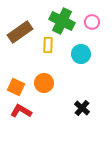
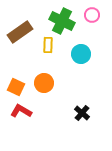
pink circle: moved 7 px up
black cross: moved 5 px down
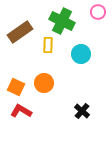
pink circle: moved 6 px right, 3 px up
black cross: moved 2 px up
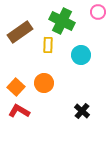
cyan circle: moved 1 px down
orange square: rotated 18 degrees clockwise
red L-shape: moved 2 px left
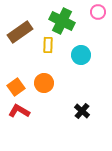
orange square: rotated 12 degrees clockwise
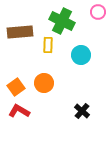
brown rectangle: rotated 30 degrees clockwise
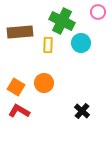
cyan circle: moved 12 px up
orange square: rotated 24 degrees counterclockwise
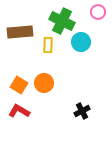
cyan circle: moved 1 px up
orange square: moved 3 px right, 2 px up
black cross: rotated 21 degrees clockwise
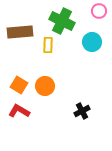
pink circle: moved 1 px right, 1 px up
cyan circle: moved 11 px right
orange circle: moved 1 px right, 3 px down
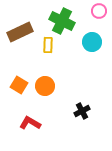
brown rectangle: rotated 20 degrees counterclockwise
red L-shape: moved 11 px right, 12 px down
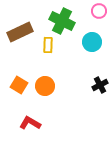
black cross: moved 18 px right, 26 px up
